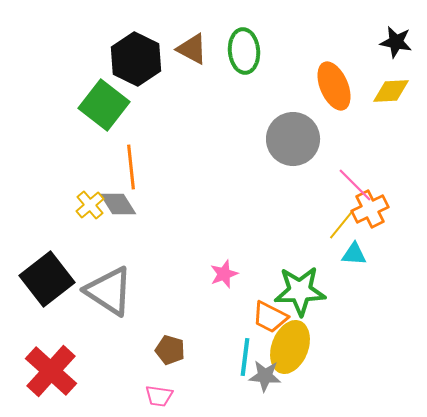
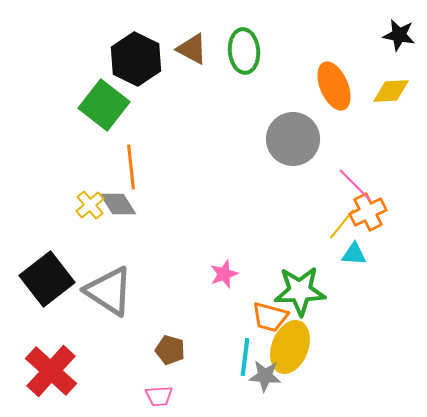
black star: moved 3 px right, 7 px up
orange cross: moved 2 px left, 3 px down
orange trapezoid: rotated 12 degrees counterclockwise
pink trapezoid: rotated 12 degrees counterclockwise
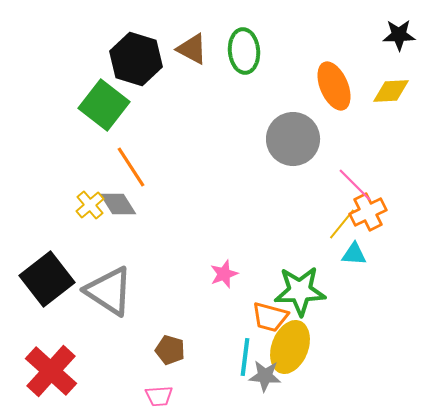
black star: rotated 12 degrees counterclockwise
black hexagon: rotated 9 degrees counterclockwise
orange line: rotated 27 degrees counterclockwise
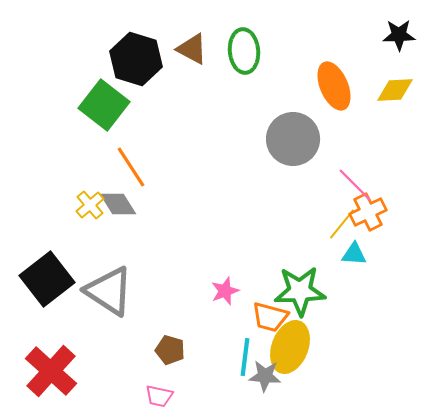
yellow diamond: moved 4 px right, 1 px up
pink star: moved 1 px right, 17 px down
pink trapezoid: rotated 16 degrees clockwise
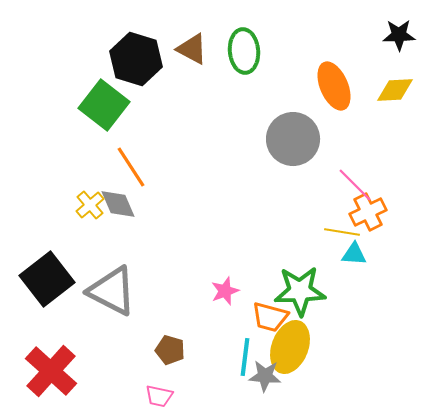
gray diamond: rotated 9 degrees clockwise
yellow line: moved 8 px down; rotated 60 degrees clockwise
gray triangle: moved 3 px right; rotated 6 degrees counterclockwise
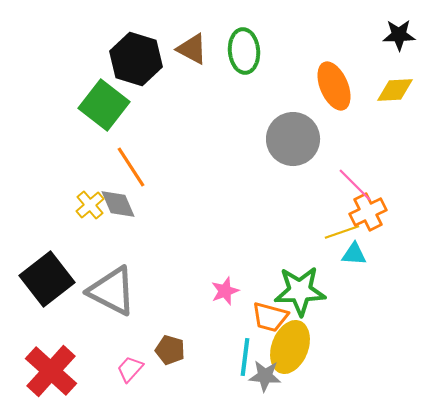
yellow line: rotated 28 degrees counterclockwise
pink trapezoid: moved 29 px left, 27 px up; rotated 120 degrees clockwise
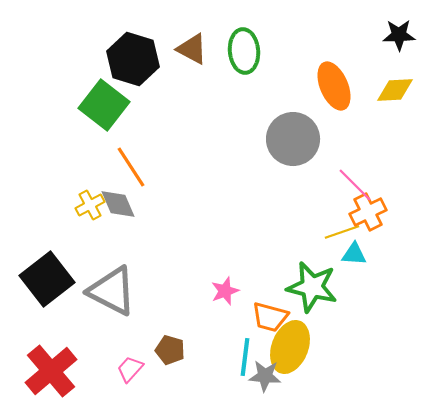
black hexagon: moved 3 px left
yellow cross: rotated 12 degrees clockwise
green star: moved 12 px right, 4 px up; rotated 15 degrees clockwise
red cross: rotated 8 degrees clockwise
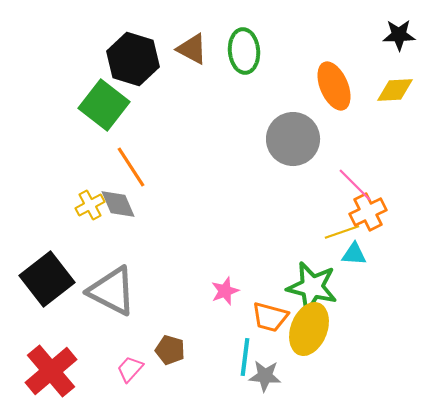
yellow ellipse: moved 19 px right, 18 px up
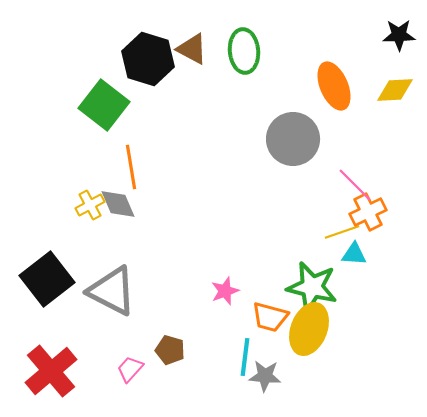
black hexagon: moved 15 px right
orange line: rotated 24 degrees clockwise
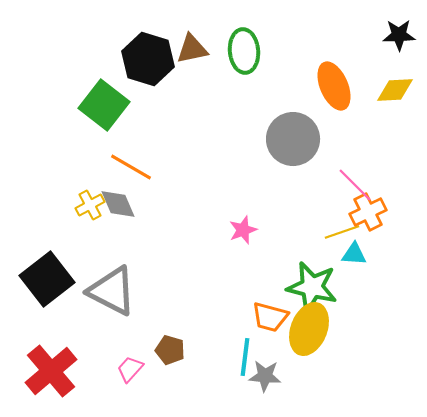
brown triangle: rotated 40 degrees counterclockwise
orange line: rotated 51 degrees counterclockwise
pink star: moved 18 px right, 61 px up
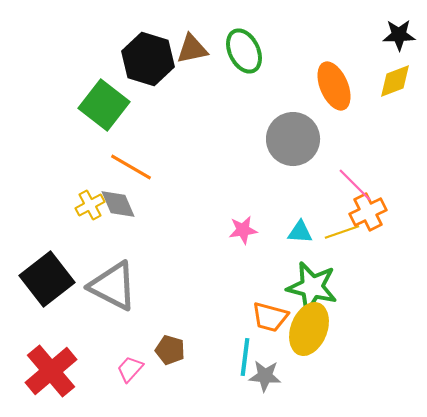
green ellipse: rotated 21 degrees counterclockwise
yellow diamond: moved 9 px up; rotated 18 degrees counterclockwise
pink star: rotated 12 degrees clockwise
cyan triangle: moved 54 px left, 22 px up
gray triangle: moved 1 px right, 5 px up
